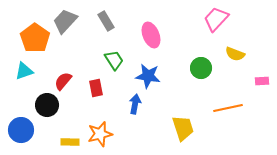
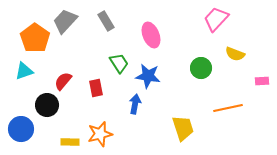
green trapezoid: moved 5 px right, 3 px down
blue circle: moved 1 px up
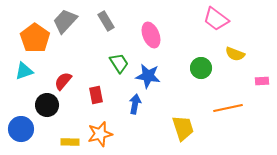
pink trapezoid: rotated 96 degrees counterclockwise
red rectangle: moved 7 px down
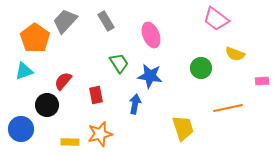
blue star: moved 2 px right
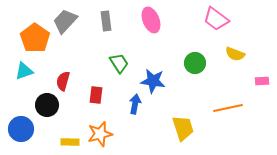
gray rectangle: rotated 24 degrees clockwise
pink ellipse: moved 15 px up
green circle: moved 6 px left, 5 px up
blue star: moved 3 px right, 5 px down
red semicircle: rotated 24 degrees counterclockwise
red rectangle: rotated 18 degrees clockwise
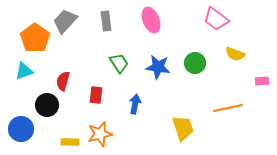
blue star: moved 5 px right, 14 px up
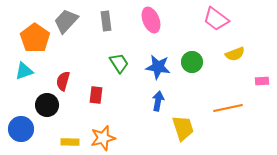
gray trapezoid: moved 1 px right
yellow semicircle: rotated 42 degrees counterclockwise
green circle: moved 3 px left, 1 px up
blue arrow: moved 23 px right, 3 px up
orange star: moved 3 px right, 4 px down
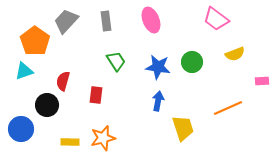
orange pentagon: moved 3 px down
green trapezoid: moved 3 px left, 2 px up
orange line: rotated 12 degrees counterclockwise
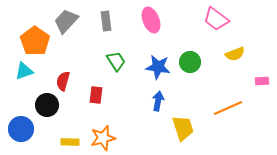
green circle: moved 2 px left
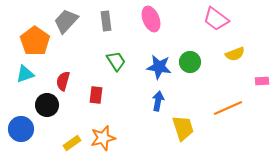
pink ellipse: moved 1 px up
blue star: moved 1 px right
cyan triangle: moved 1 px right, 3 px down
yellow rectangle: moved 2 px right, 1 px down; rotated 36 degrees counterclockwise
